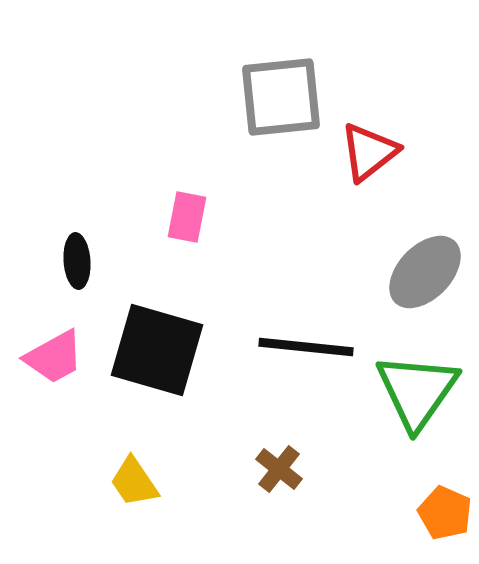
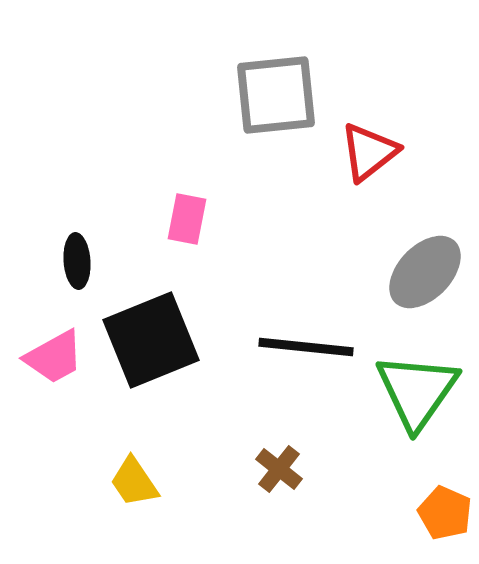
gray square: moved 5 px left, 2 px up
pink rectangle: moved 2 px down
black square: moved 6 px left, 10 px up; rotated 38 degrees counterclockwise
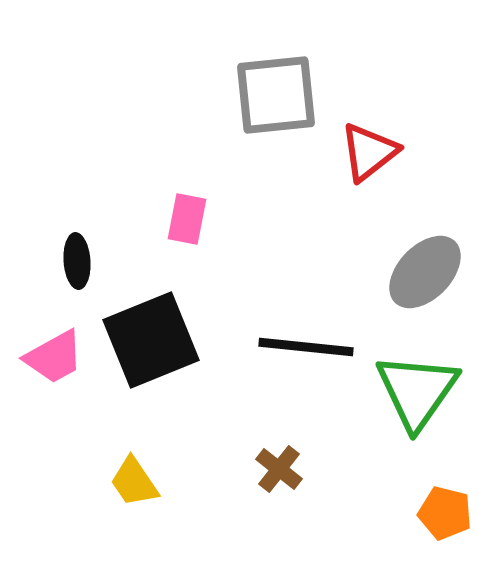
orange pentagon: rotated 10 degrees counterclockwise
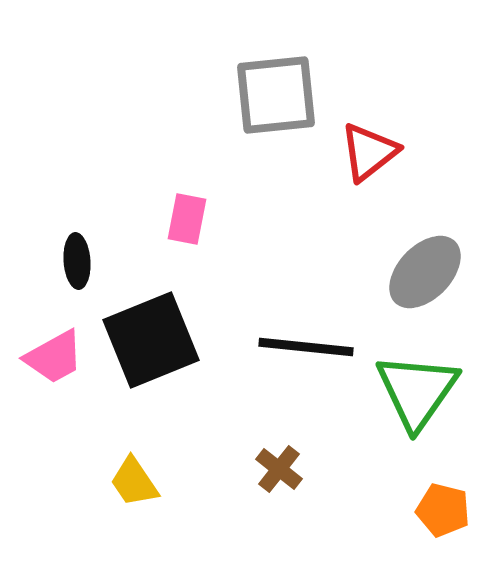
orange pentagon: moved 2 px left, 3 px up
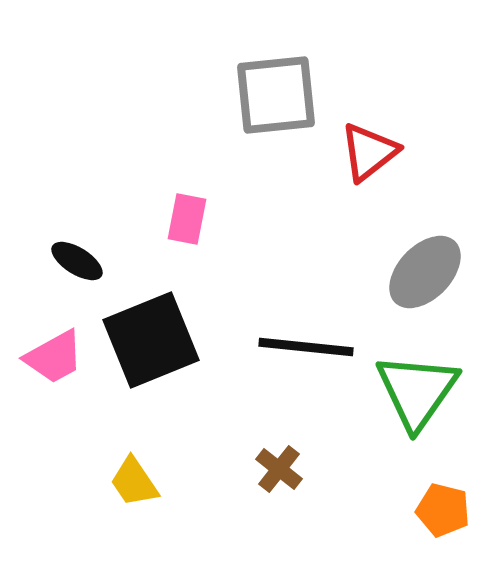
black ellipse: rotated 54 degrees counterclockwise
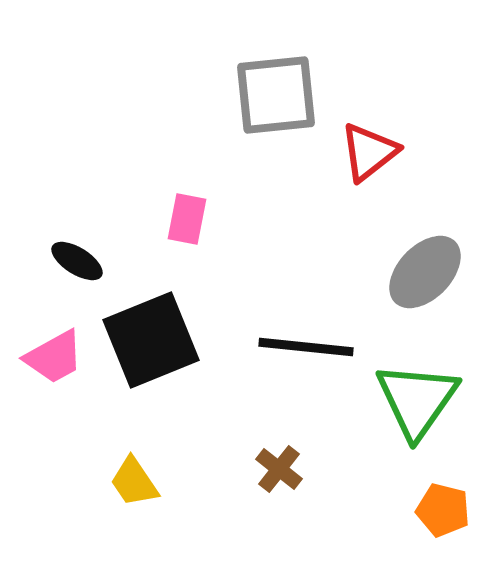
green triangle: moved 9 px down
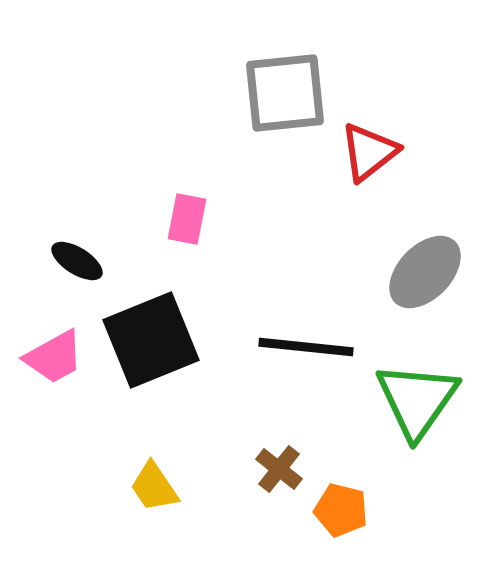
gray square: moved 9 px right, 2 px up
yellow trapezoid: moved 20 px right, 5 px down
orange pentagon: moved 102 px left
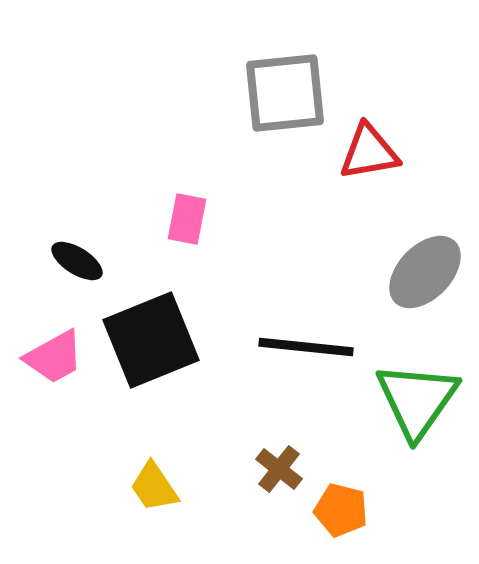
red triangle: rotated 28 degrees clockwise
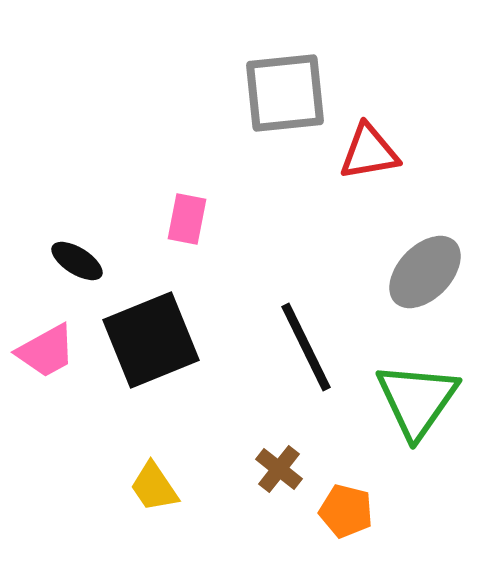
black line: rotated 58 degrees clockwise
pink trapezoid: moved 8 px left, 6 px up
orange pentagon: moved 5 px right, 1 px down
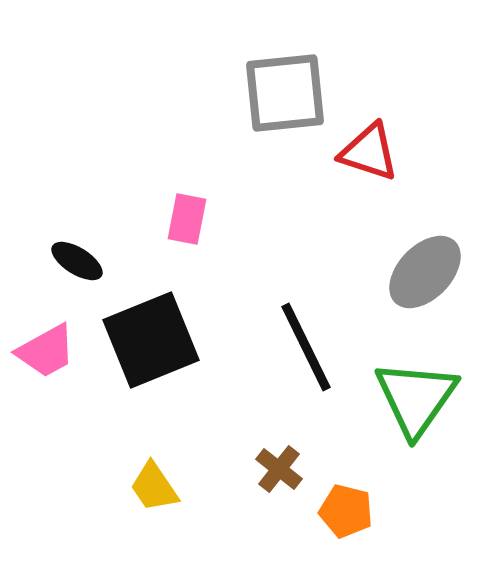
red triangle: rotated 28 degrees clockwise
green triangle: moved 1 px left, 2 px up
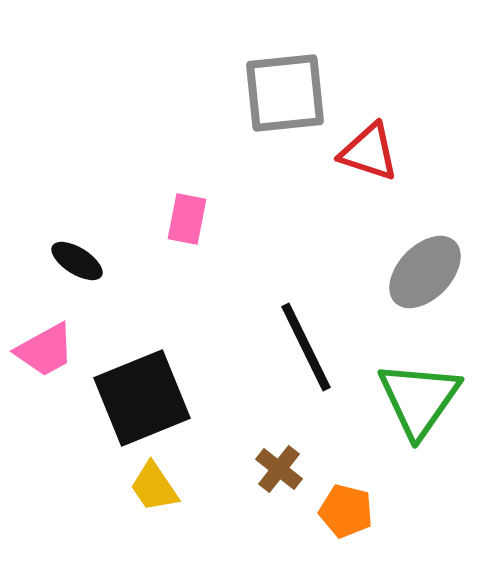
black square: moved 9 px left, 58 px down
pink trapezoid: moved 1 px left, 1 px up
green triangle: moved 3 px right, 1 px down
